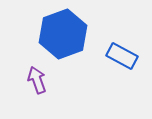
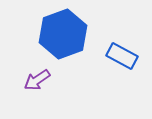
purple arrow: rotated 104 degrees counterclockwise
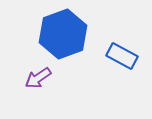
purple arrow: moved 1 px right, 2 px up
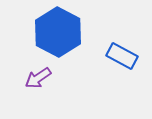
blue hexagon: moved 5 px left, 2 px up; rotated 12 degrees counterclockwise
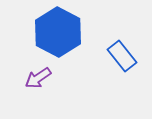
blue rectangle: rotated 24 degrees clockwise
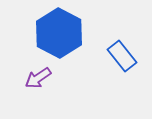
blue hexagon: moved 1 px right, 1 px down
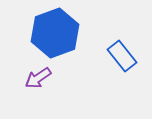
blue hexagon: moved 4 px left; rotated 12 degrees clockwise
